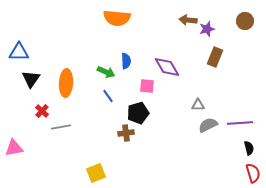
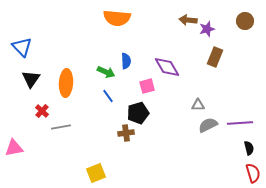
blue triangle: moved 3 px right, 5 px up; rotated 45 degrees clockwise
pink square: rotated 21 degrees counterclockwise
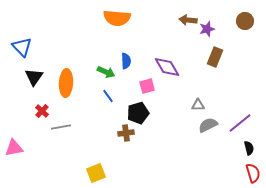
black triangle: moved 3 px right, 2 px up
purple line: rotated 35 degrees counterclockwise
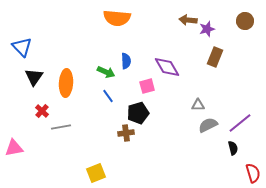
black semicircle: moved 16 px left
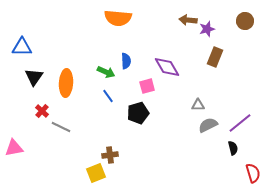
orange semicircle: moved 1 px right
blue triangle: rotated 45 degrees counterclockwise
gray line: rotated 36 degrees clockwise
brown cross: moved 16 px left, 22 px down
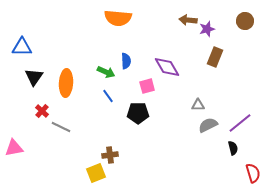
black pentagon: rotated 15 degrees clockwise
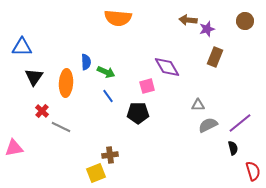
blue semicircle: moved 40 px left, 1 px down
red semicircle: moved 2 px up
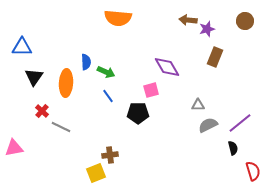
pink square: moved 4 px right, 4 px down
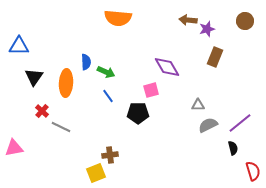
blue triangle: moved 3 px left, 1 px up
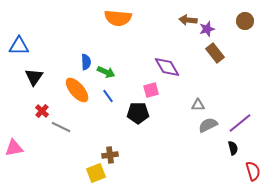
brown rectangle: moved 4 px up; rotated 60 degrees counterclockwise
orange ellipse: moved 11 px right, 7 px down; rotated 44 degrees counterclockwise
